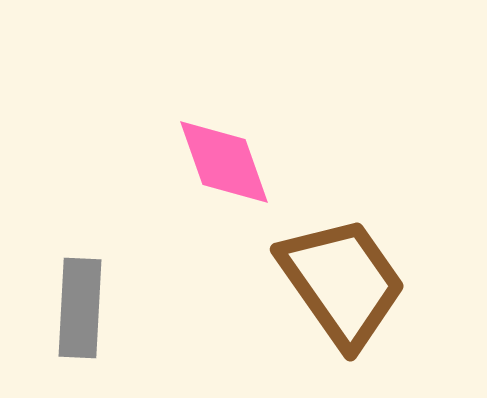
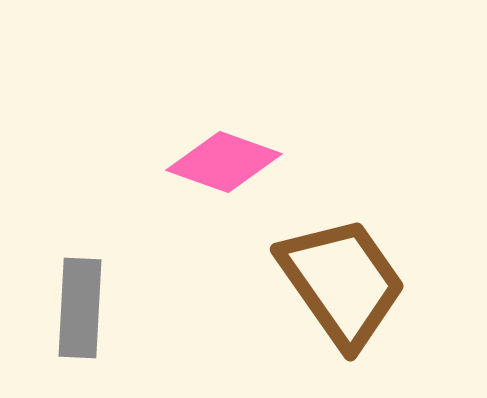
pink diamond: rotated 51 degrees counterclockwise
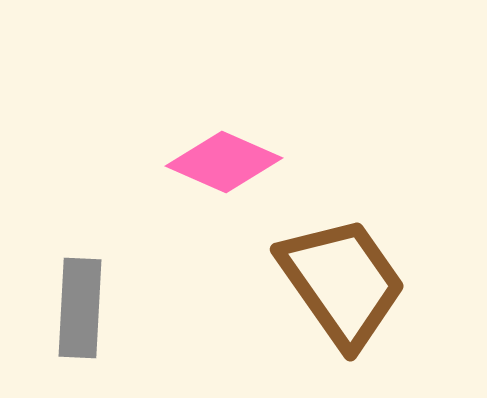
pink diamond: rotated 4 degrees clockwise
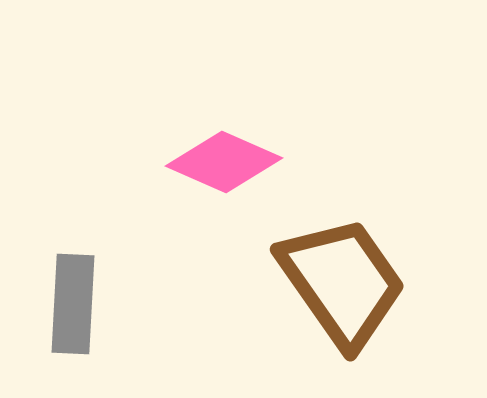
gray rectangle: moved 7 px left, 4 px up
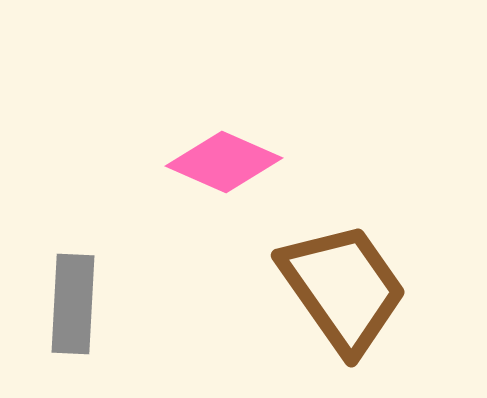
brown trapezoid: moved 1 px right, 6 px down
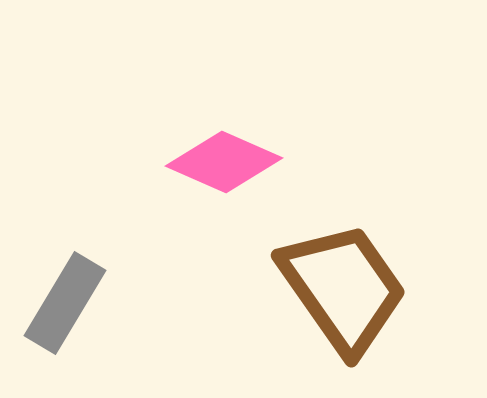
gray rectangle: moved 8 px left, 1 px up; rotated 28 degrees clockwise
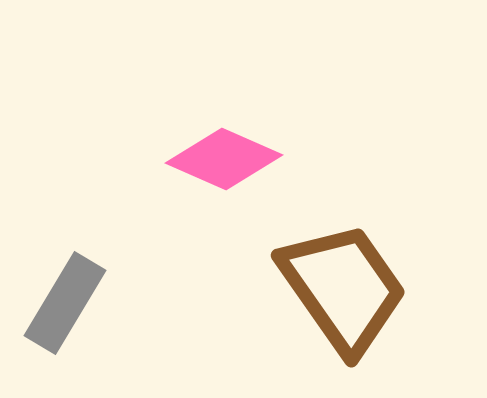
pink diamond: moved 3 px up
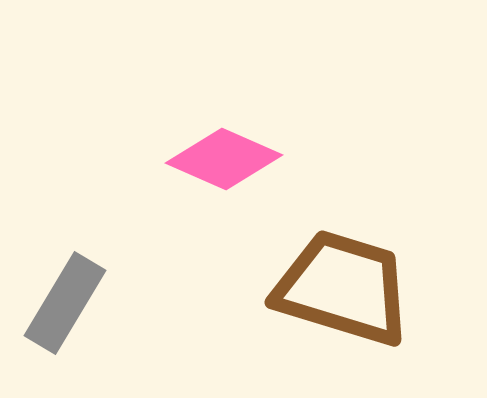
brown trapezoid: rotated 38 degrees counterclockwise
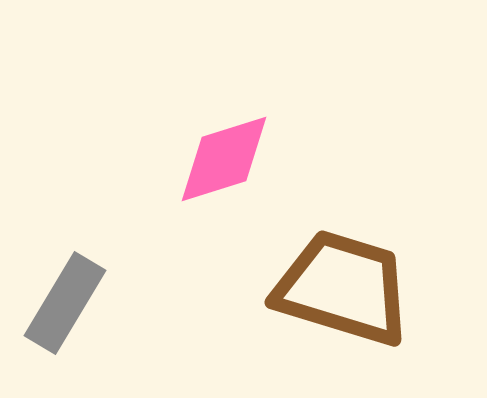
pink diamond: rotated 41 degrees counterclockwise
